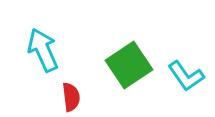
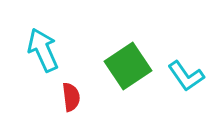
green square: moved 1 px left, 1 px down
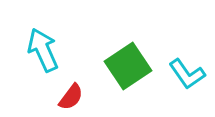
cyan L-shape: moved 1 px right, 2 px up
red semicircle: rotated 44 degrees clockwise
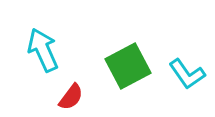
green square: rotated 6 degrees clockwise
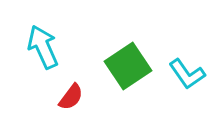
cyan arrow: moved 3 px up
green square: rotated 6 degrees counterclockwise
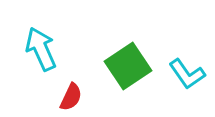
cyan arrow: moved 2 px left, 2 px down
red semicircle: rotated 12 degrees counterclockwise
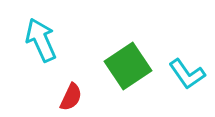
cyan arrow: moved 9 px up
